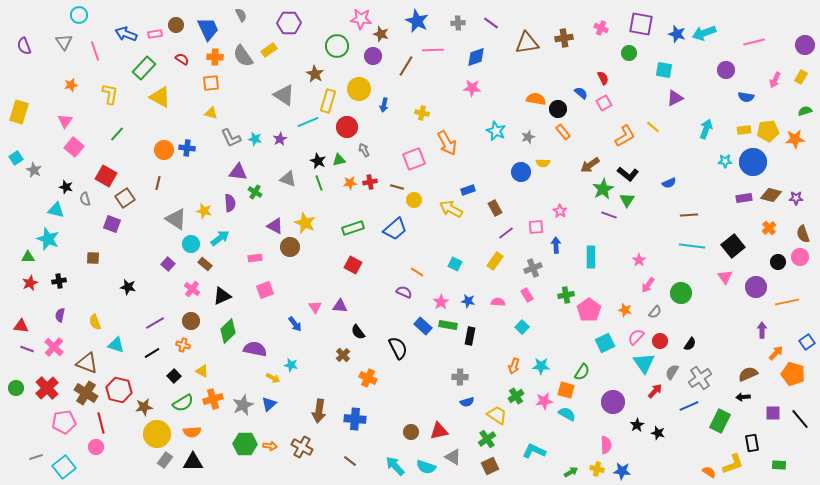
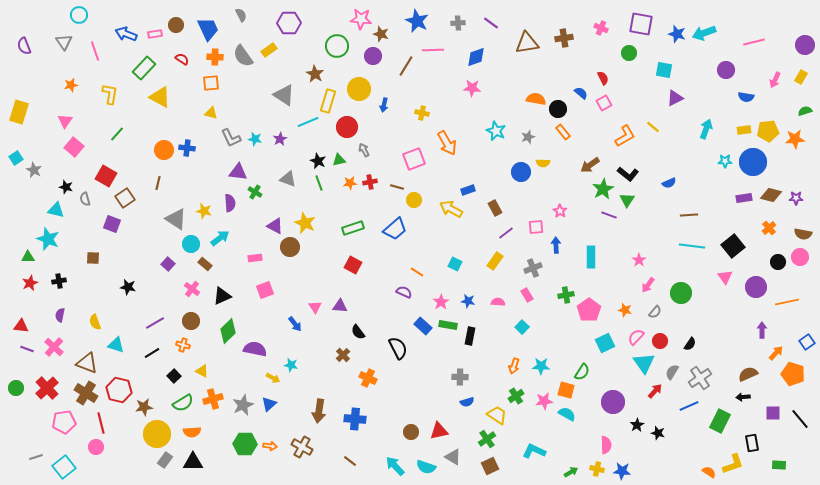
brown semicircle at (803, 234): rotated 60 degrees counterclockwise
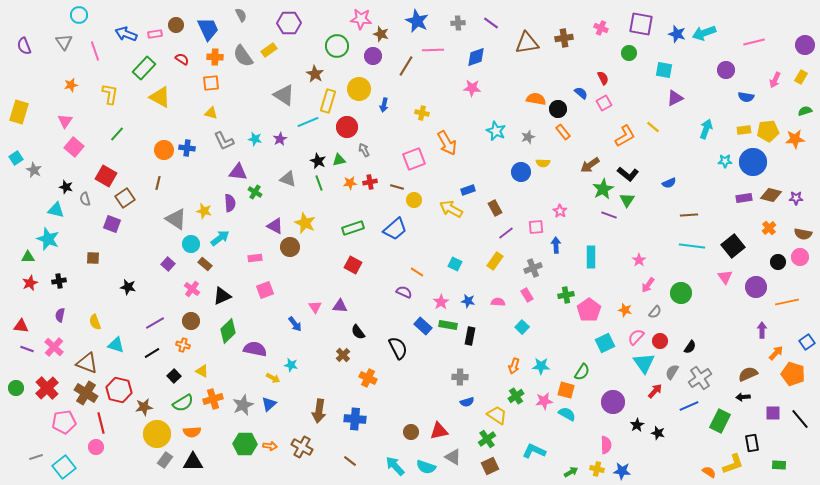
gray L-shape at (231, 138): moved 7 px left, 3 px down
black semicircle at (690, 344): moved 3 px down
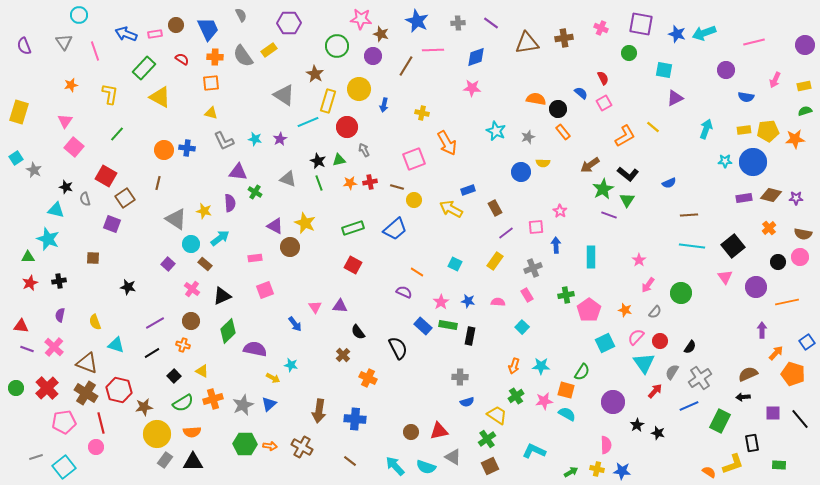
yellow rectangle at (801, 77): moved 3 px right, 9 px down; rotated 48 degrees clockwise
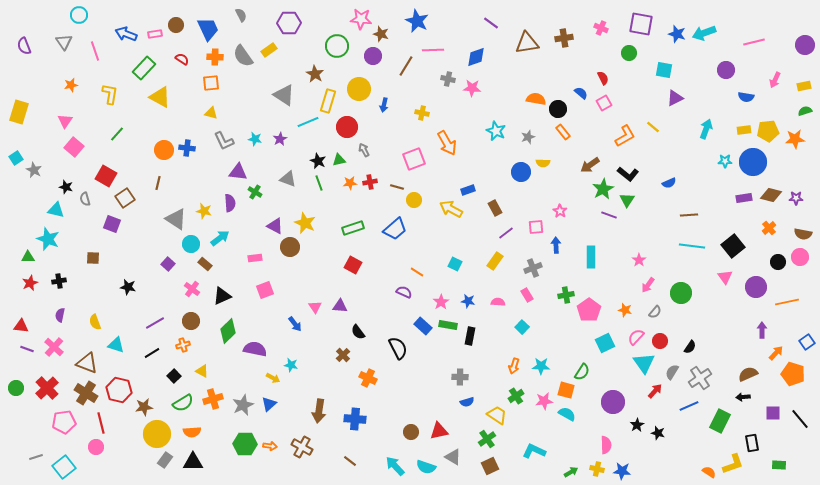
gray cross at (458, 23): moved 10 px left, 56 px down; rotated 16 degrees clockwise
orange cross at (183, 345): rotated 32 degrees counterclockwise
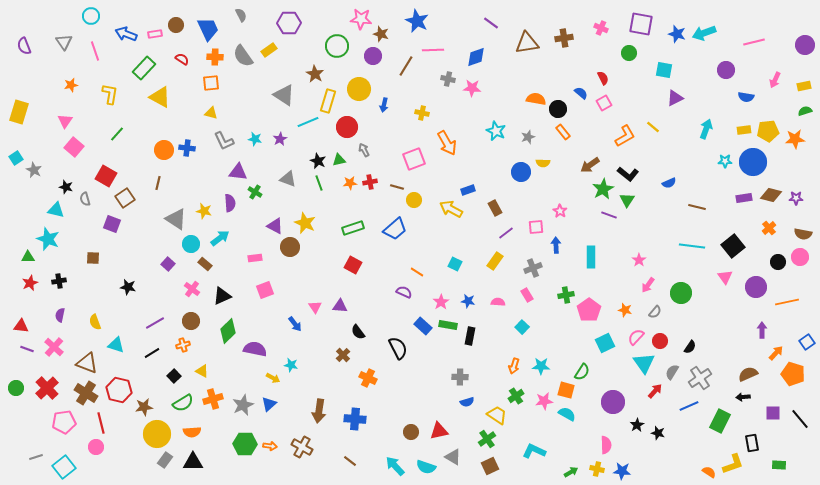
cyan circle at (79, 15): moved 12 px right, 1 px down
brown line at (689, 215): moved 8 px right, 8 px up; rotated 18 degrees clockwise
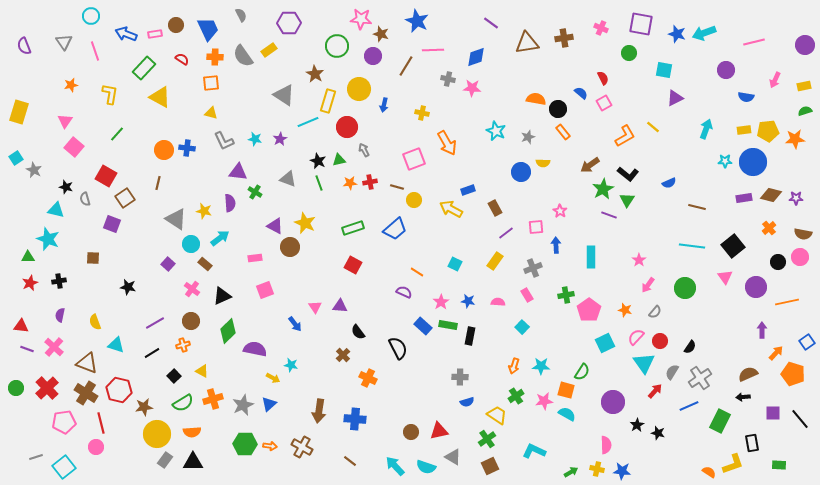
green circle at (681, 293): moved 4 px right, 5 px up
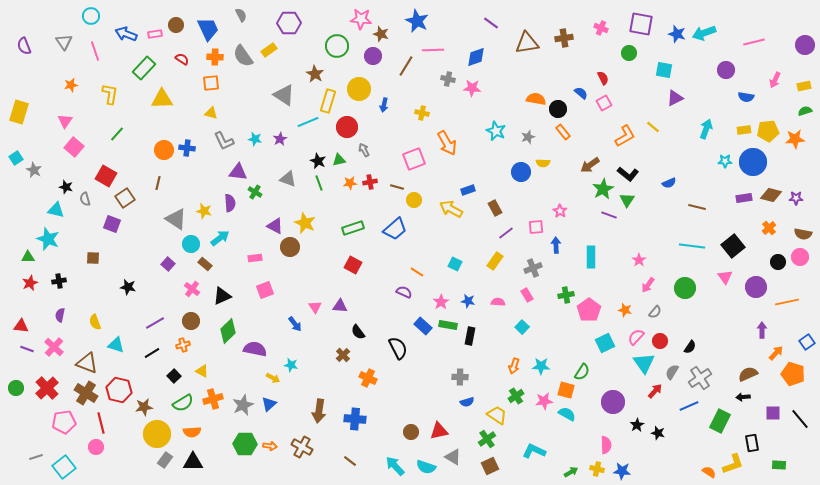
yellow triangle at (160, 97): moved 2 px right, 2 px down; rotated 30 degrees counterclockwise
